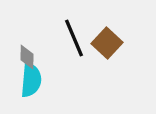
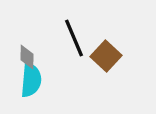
brown square: moved 1 px left, 13 px down
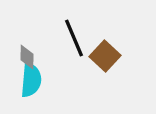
brown square: moved 1 px left
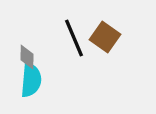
brown square: moved 19 px up; rotated 8 degrees counterclockwise
